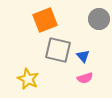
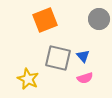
gray square: moved 8 px down
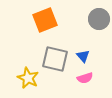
gray square: moved 3 px left, 1 px down
yellow star: moved 1 px up
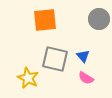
orange square: rotated 15 degrees clockwise
pink semicircle: moved 1 px right; rotated 49 degrees clockwise
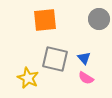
blue triangle: moved 1 px right, 2 px down
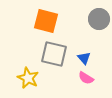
orange square: moved 1 px right, 1 px down; rotated 20 degrees clockwise
gray square: moved 1 px left, 5 px up
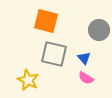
gray circle: moved 11 px down
yellow star: moved 2 px down
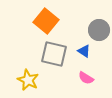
orange square: rotated 25 degrees clockwise
blue triangle: moved 7 px up; rotated 16 degrees counterclockwise
